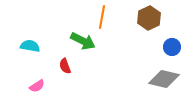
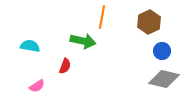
brown hexagon: moved 4 px down
green arrow: rotated 15 degrees counterclockwise
blue circle: moved 10 px left, 4 px down
red semicircle: rotated 140 degrees counterclockwise
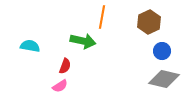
pink semicircle: moved 23 px right
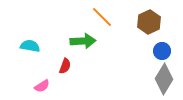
orange line: rotated 55 degrees counterclockwise
green arrow: rotated 15 degrees counterclockwise
gray diamond: rotated 72 degrees counterclockwise
pink semicircle: moved 18 px left
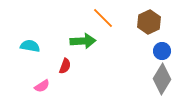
orange line: moved 1 px right, 1 px down
gray diamond: moved 2 px left
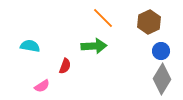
green arrow: moved 11 px right, 5 px down
blue circle: moved 1 px left
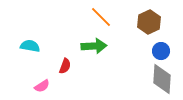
orange line: moved 2 px left, 1 px up
gray diamond: rotated 28 degrees counterclockwise
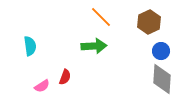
cyan semicircle: rotated 72 degrees clockwise
red semicircle: moved 11 px down
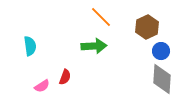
brown hexagon: moved 2 px left, 5 px down
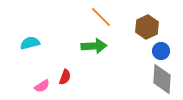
cyan semicircle: moved 3 px up; rotated 96 degrees counterclockwise
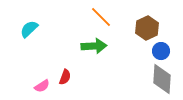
brown hexagon: moved 1 px down
cyan semicircle: moved 1 px left, 14 px up; rotated 30 degrees counterclockwise
